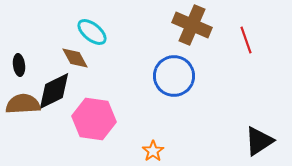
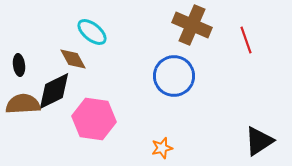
brown diamond: moved 2 px left, 1 px down
orange star: moved 9 px right, 3 px up; rotated 20 degrees clockwise
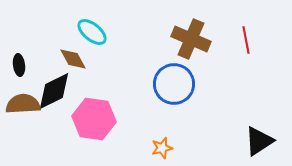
brown cross: moved 1 px left, 14 px down
red line: rotated 8 degrees clockwise
blue circle: moved 8 px down
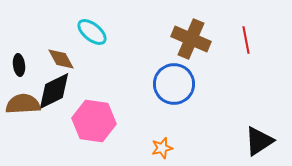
brown diamond: moved 12 px left
pink hexagon: moved 2 px down
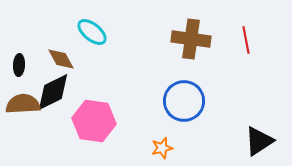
brown cross: rotated 15 degrees counterclockwise
black ellipse: rotated 10 degrees clockwise
blue circle: moved 10 px right, 17 px down
black diamond: moved 1 px left, 1 px down
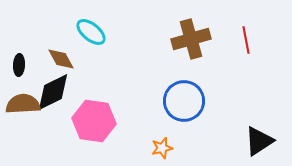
cyan ellipse: moved 1 px left
brown cross: rotated 24 degrees counterclockwise
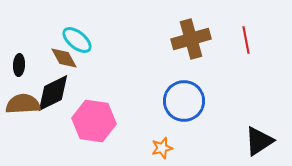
cyan ellipse: moved 14 px left, 8 px down
brown diamond: moved 3 px right, 1 px up
black diamond: moved 1 px down
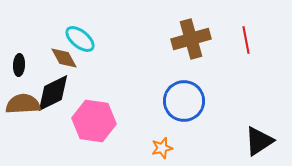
cyan ellipse: moved 3 px right, 1 px up
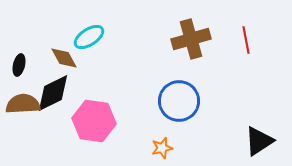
cyan ellipse: moved 9 px right, 2 px up; rotated 72 degrees counterclockwise
black ellipse: rotated 10 degrees clockwise
blue circle: moved 5 px left
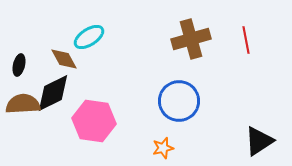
brown diamond: moved 1 px down
orange star: moved 1 px right
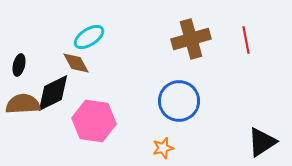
brown diamond: moved 12 px right, 4 px down
black triangle: moved 3 px right, 1 px down
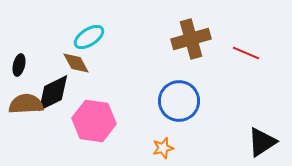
red line: moved 13 px down; rotated 56 degrees counterclockwise
brown semicircle: moved 3 px right
